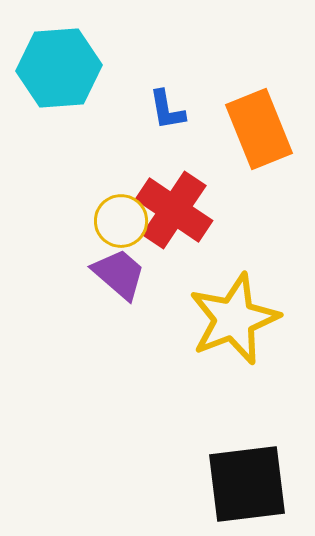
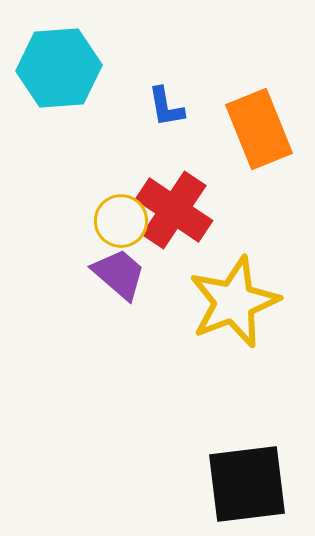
blue L-shape: moved 1 px left, 3 px up
yellow star: moved 17 px up
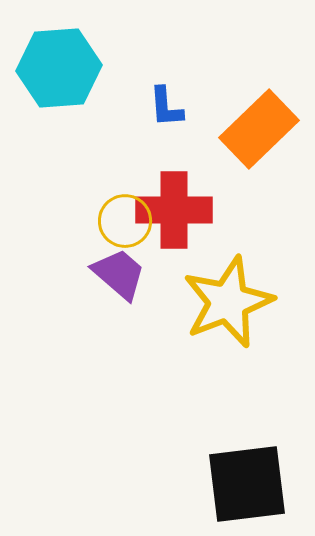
blue L-shape: rotated 6 degrees clockwise
orange rectangle: rotated 68 degrees clockwise
red cross: rotated 34 degrees counterclockwise
yellow circle: moved 4 px right
yellow star: moved 6 px left
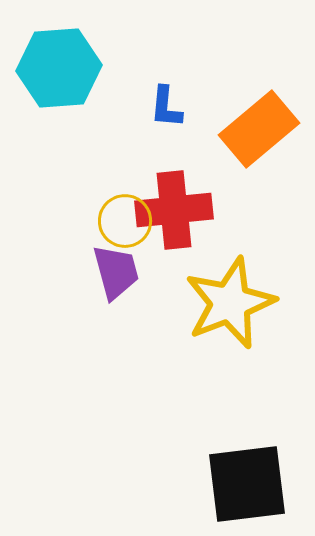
blue L-shape: rotated 9 degrees clockwise
orange rectangle: rotated 4 degrees clockwise
red cross: rotated 6 degrees counterclockwise
purple trapezoid: moved 3 px left, 2 px up; rotated 34 degrees clockwise
yellow star: moved 2 px right, 1 px down
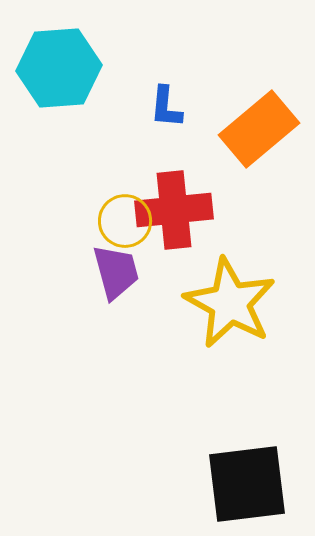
yellow star: rotated 22 degrees counterclockwise
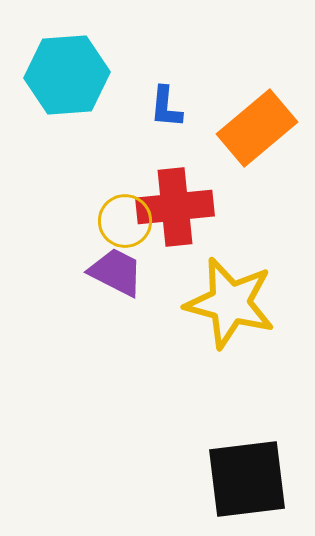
cyan hexagon: moved 8 px right, 7 px down
orange rectangle: moved 2 px left, 1 px up
red cross: moved 1 px right, 3 px up
purple trapezoid: rotated 48 degrees counterclockwise
yellow star: rotated 14 degrees counterclockwise
black square: moved 5 px up
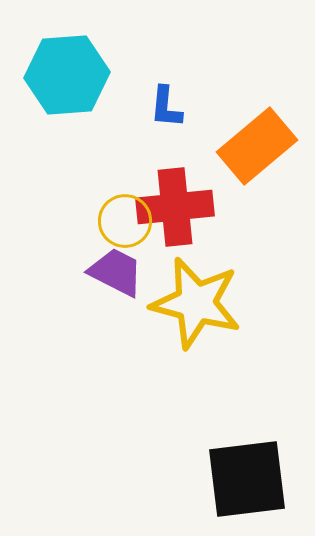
orange rectangle: moved 18 px down
yellow star: moved 34 px left
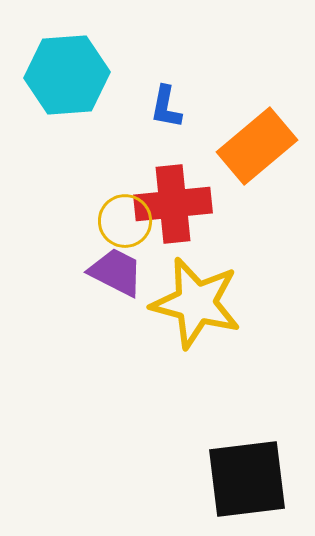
blue L-shape: rotated 6 degrees clockwise
red cross: moved 2 px left, 3 px up
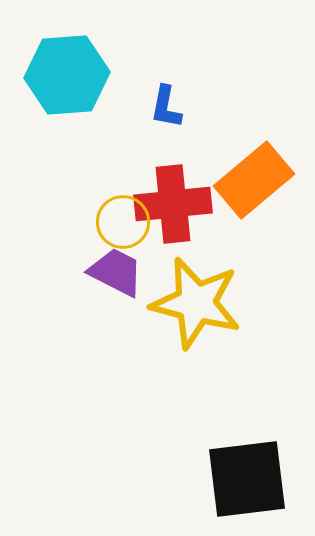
orange rectangle: moved 3 px left, 34 px down
yellow circle: moved 2 px left, 1 px down
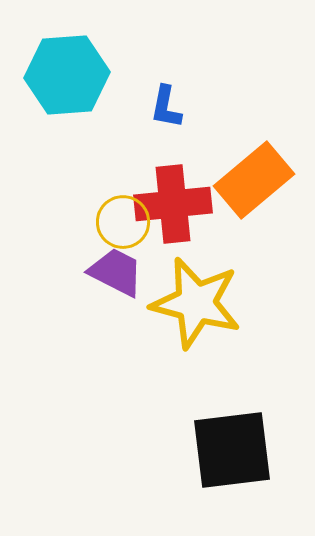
black square: moved 15 px left, 29 px up
